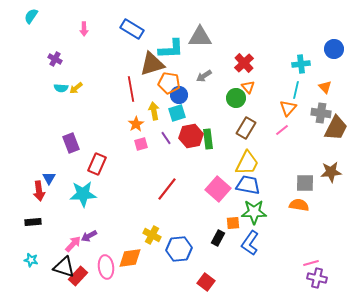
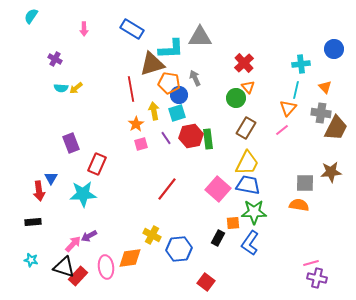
gray arrow at (204, 76): moved 9 px left, 2 px down; rotated 98 degrees clockwise
blue triangle at (49, 178): moved 2 px right
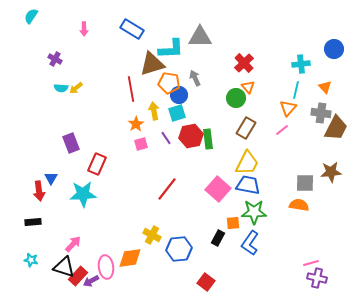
purple arrow at (89, 236): moved 2 px right, 45 px down
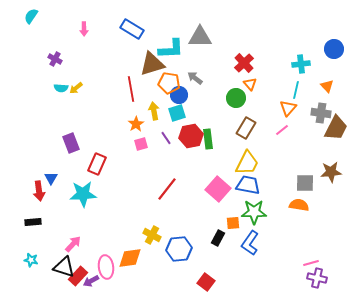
gray arrow at (195, 78): rotated 28 degrees counterclockwise
orange triangle at (248, 87): moved 2 px right, 3 px up
orange triangle at (325, 87): moved 2 px right, 1 px up
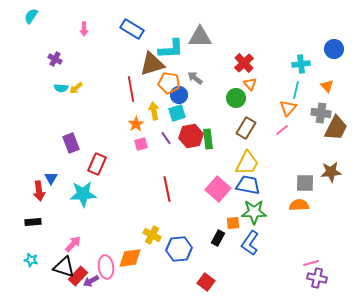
red line at (167, 189): rotated 50 degrees counterclockwise
orange semicircle at (299, 205): rotated 12 degrees counterclockwise
